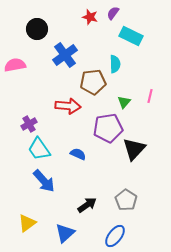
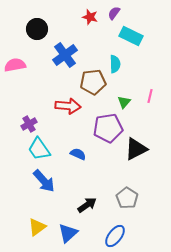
purple semicircle: moved 1 px right
black triangle: moved 2 px right; rotated 20 degrees clockwise
gray pentagon: moved 1 px right, 2 px up
yellow triangle: moved 10 px right, 4 px down
blue triangle: moved 3 px right
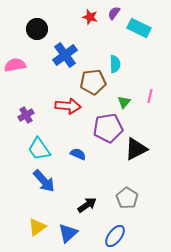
cyan rectangle: moved 8 px right, 8 px up
purple cross: moved 3 px left, 9 px up
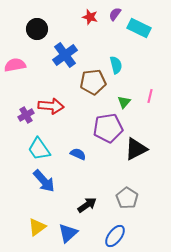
purple semicircle: moved 1 px right, 1 px down
cyan semicircle: moved 1 px right, 1 px down; rotated 12 degrees counterclockwise
red arrow: moved 17 px left
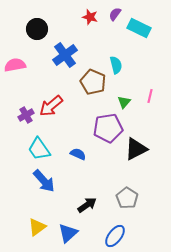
brown pentagon: rotated 30 degrees clockwise
red arrow: rotated 135 degrees clockwise
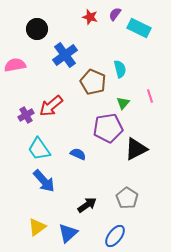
cyan semicircle: moved 4 px right, 4 px down
pink line: rotated 32 degrees counterclockwise
green triangle: moved 1 px left, 1 px down
